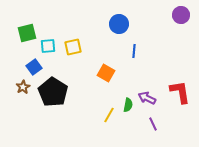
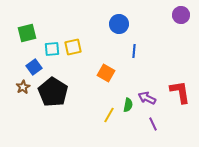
cyan square: moved 4 px right, 3 px down
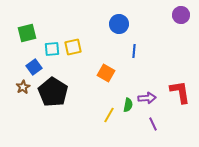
purple arrow: rotated 150 degrees clockwise
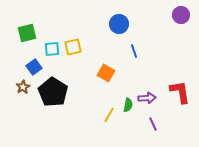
blue line: rotated 24 degrees counterclockwise
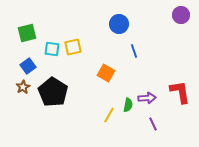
cyan square: rotated 14 degrees clockwise
blue square: moved 6 px left, 1 px up
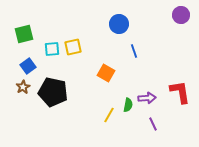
green square: moved 3 px left, 1 px down
cyan square: rotated 14 degrees counterclockwise
black pentagon: rotated 20 degrees counterclockwise
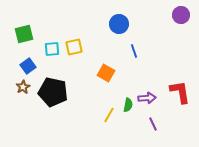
yellow square: moved 1 px right
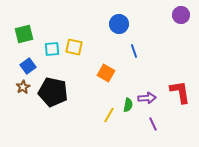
yellow square: rotated 24 degrees clockwise
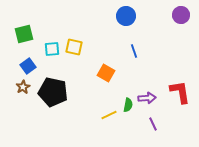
blue circle: moved 7 px right, 8 px up
yellow line: rotated 35 degrees clockwise
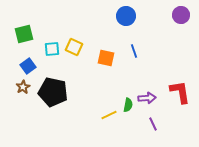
yellow square: rotated 12 degrees clockwise
orange square: moved 15 px up; rotated 18 degrees counterclockwise
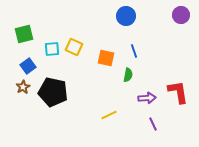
red L-shape: moved 2 px left
green semicircle: moved 30 px up
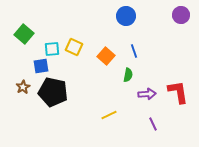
green square: rotated 36 degrees counterclockwise
orange square: moved 2 px up; rotated 30 degrees clockwise
blue square: moved 13 px right; rotated 28 degrees clockwise
purple arrow: moved 4 px up
